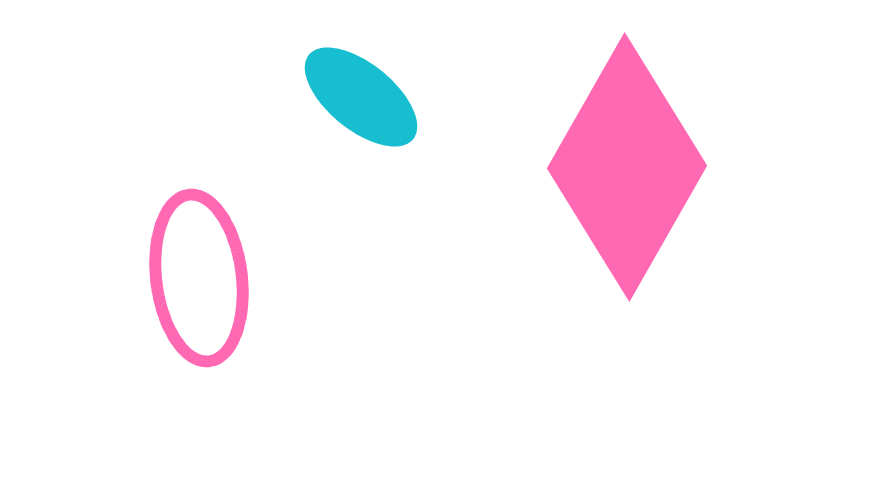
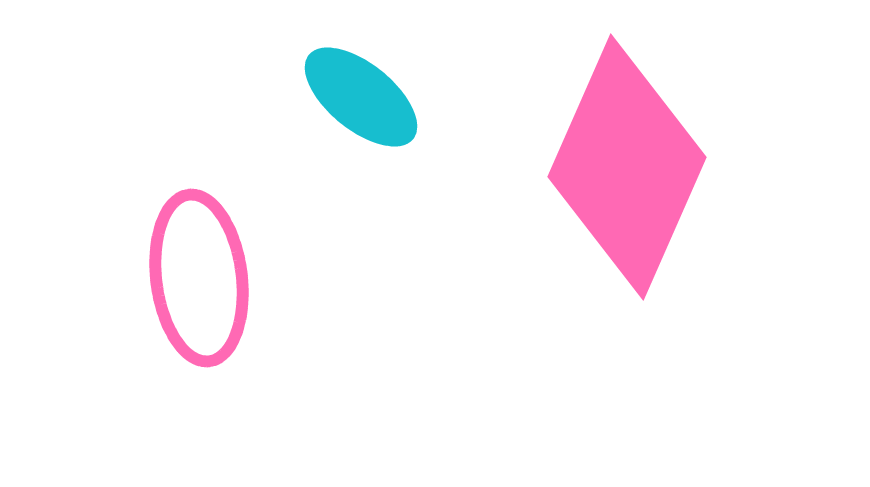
pink diamond: rotated 6 degrees counterclockwise
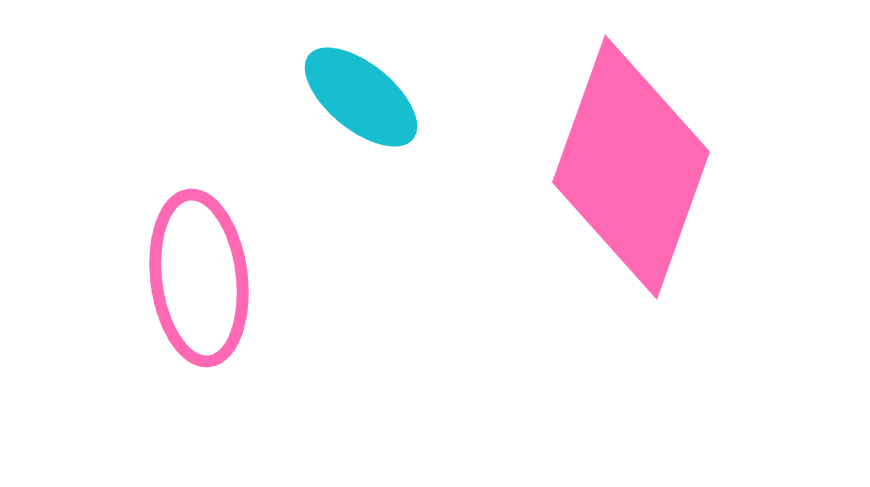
pink diamond: moved 4 px right; rotated 4 degrees counterclockwise
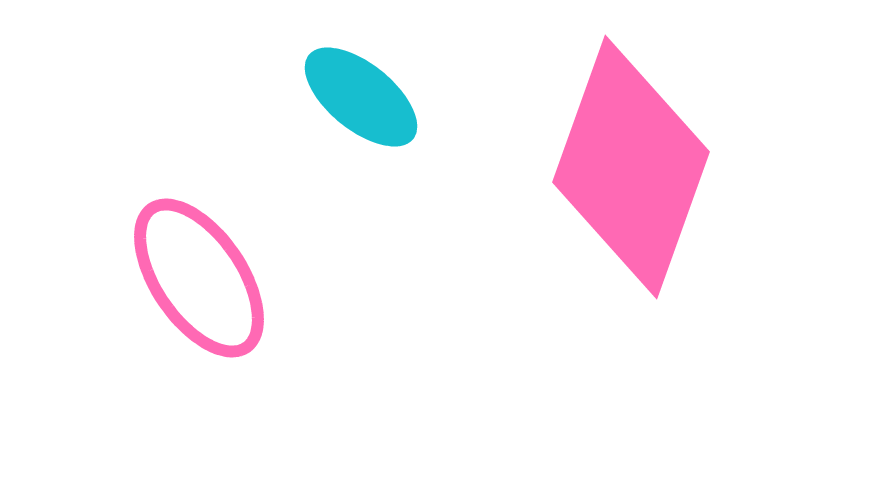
pink ellipse: rotated 27 degrees counterclockwise
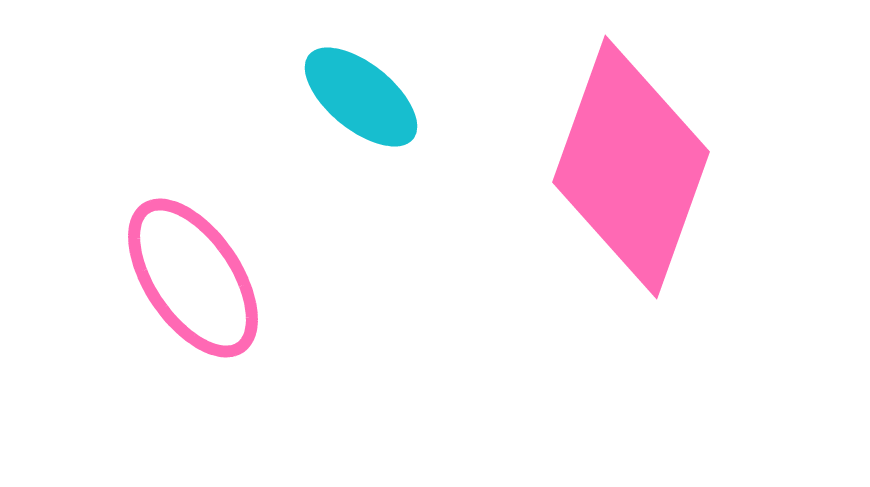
pink ellipse: moved 6 px left
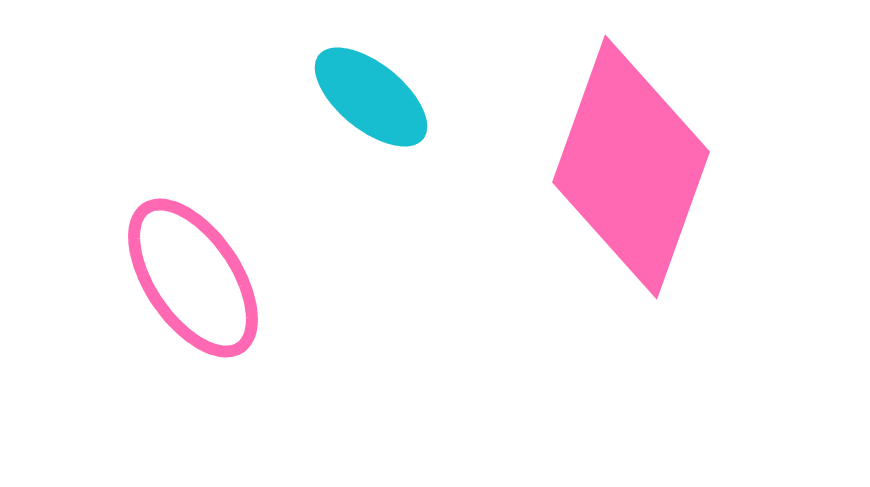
cyan ellipse: moved 10 px right
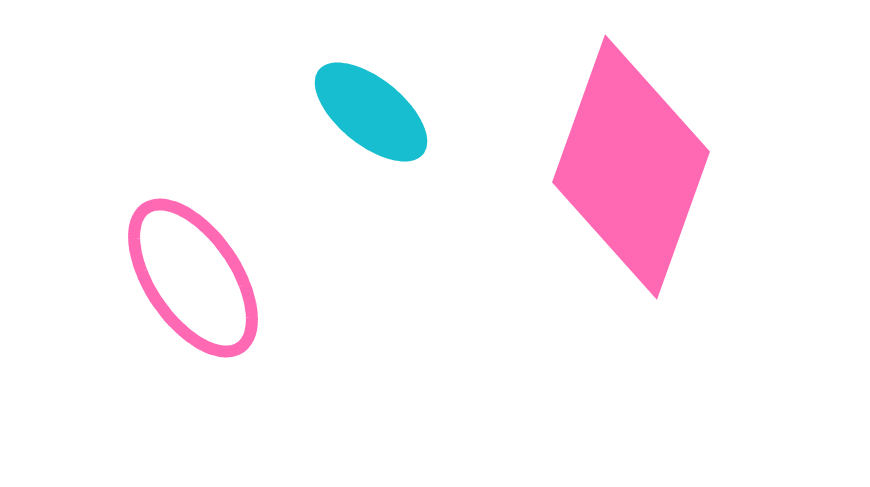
cyan ellipse: moved 15 px down
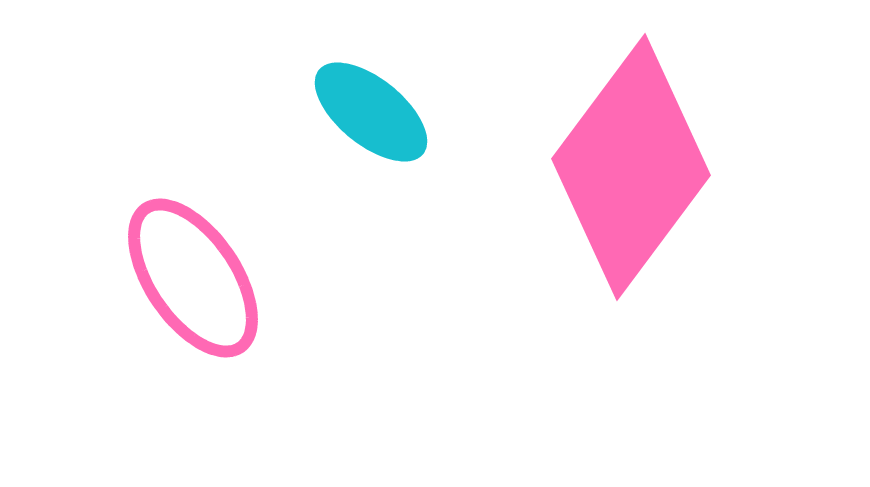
pink diamond: rotated 17 degrees clockwise
